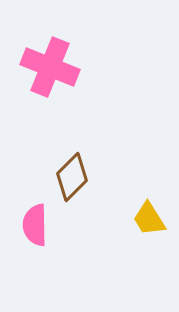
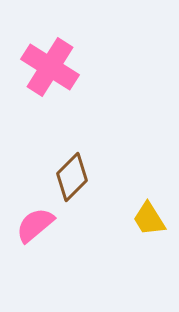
pink cross: rotated 10 degrees clockwise
pink semicircle: rotated 51 degrees clockwise
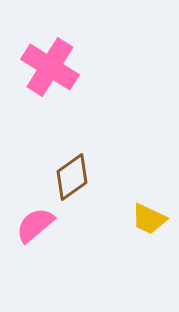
brown diamond: rotated 9 degrees clockwise
yellow trapezoid: rotated 33 degrees counterclockwise
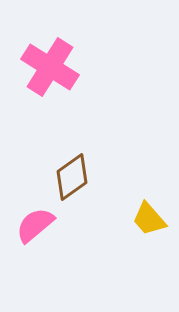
yellow trapezoid: rotated 24 degrees clockwise
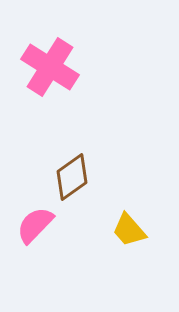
yellow trapezoid: moved 20 px left, 11 px down
pink semicircle: rotated 6 degrees counterclockwise
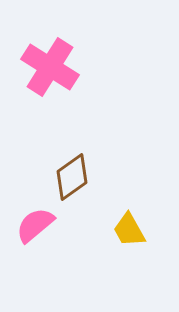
pink semicircle: rotated 6 degrees clockwise
yellow trapezoid: rotated 12 degrees clockwise
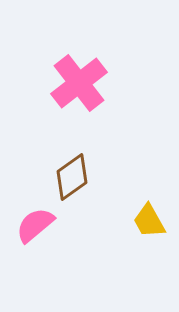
pink cross: moved 29 px right, 16 px down; rotated 20 degrees clockwise
yellow trapezoid: moved 20 px right, 9 px up
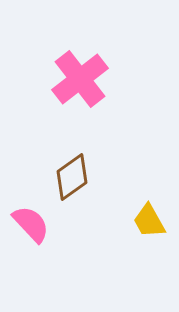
pink cross: moved 1 px right, 4 px up
pink semicircle: moved 4 px left, 1 px up; rotated 87 degrees clockwise
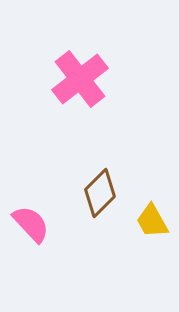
brown diamond: moved 28 px right, 16 px down; rotated 9 degrees counterclockwise
yellow trapezoid: moved 3 px right
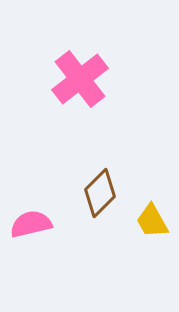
pink semicircle: rotated 60 degrees counterclockwise
